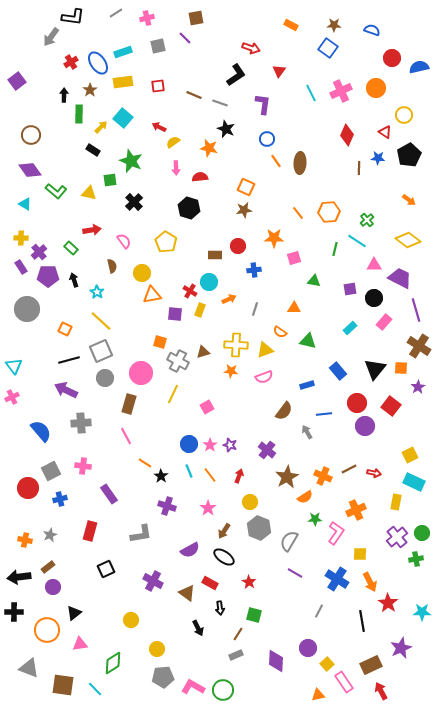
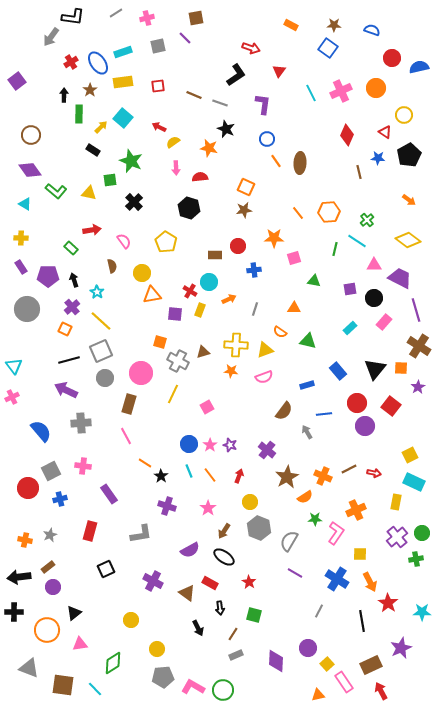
brown line at (359, 168): moved 4 px down; rotated 16 degrees counterclockwise
purple cross at (39, 252): moved 33 px right, 55 px down
brown line at (238, 634): moved 5 px left
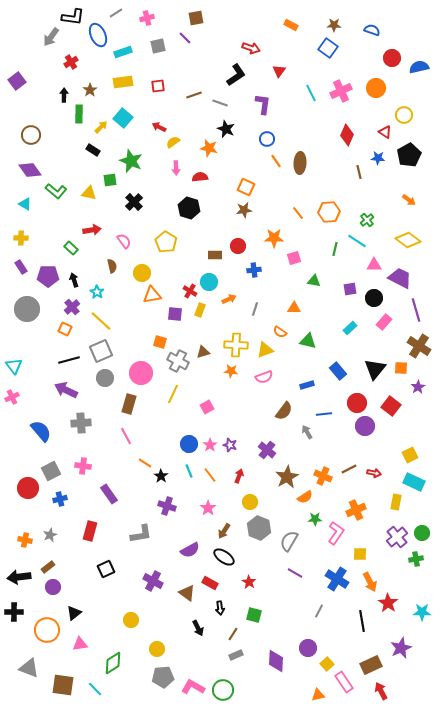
blue ellipse at (98, 63): moved 28 px up; rotated 10 degrees clockwise
brown line at (194, 95): rotated 42 degrees counterclockwise
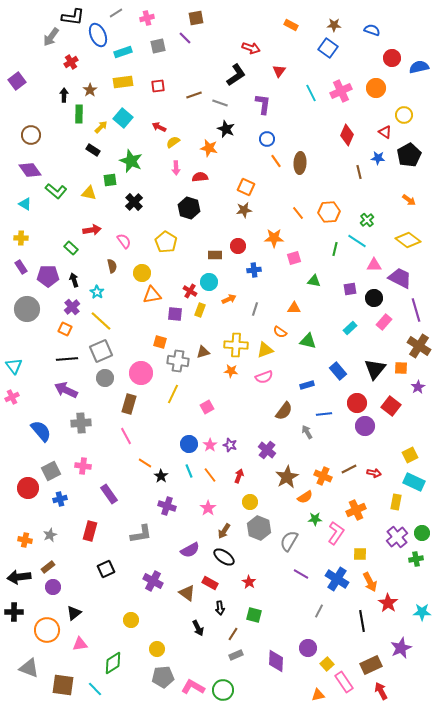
black line at (69, 360): moved 2 px left, 1 px up; rotated 10 degrees clockwise
gray cross at (178, 361): rotated 20 degrees counterclockwise
purple line at (295, 573): moved 6 px right, 1 px down
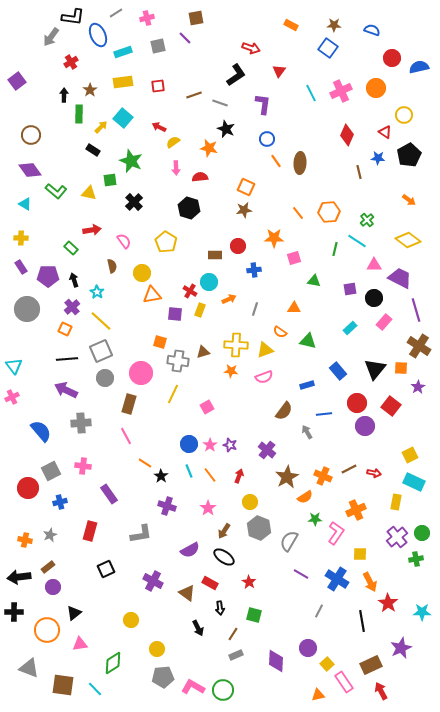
blue cross at (60, 499): moved 3 px down
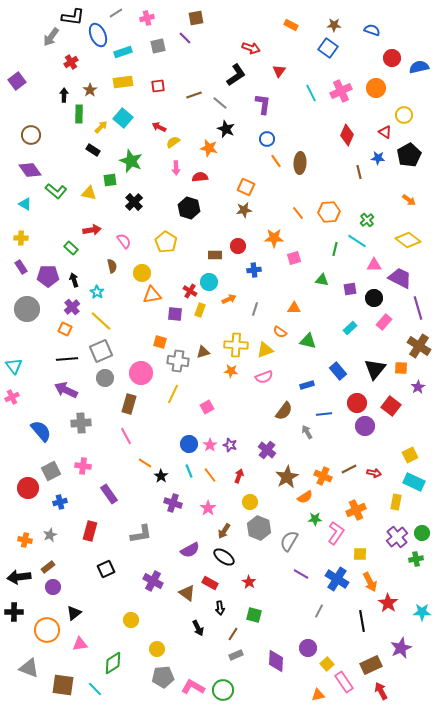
gray line at (220, 103): rotated 21 degrees clockwise
green triangle at (314, 281): moved 8 px right, 1 px up
purple line at (416, 310): moved 2 px right, 2 px up
purple cross at (167, 506): moved 6 px right, 3 px up
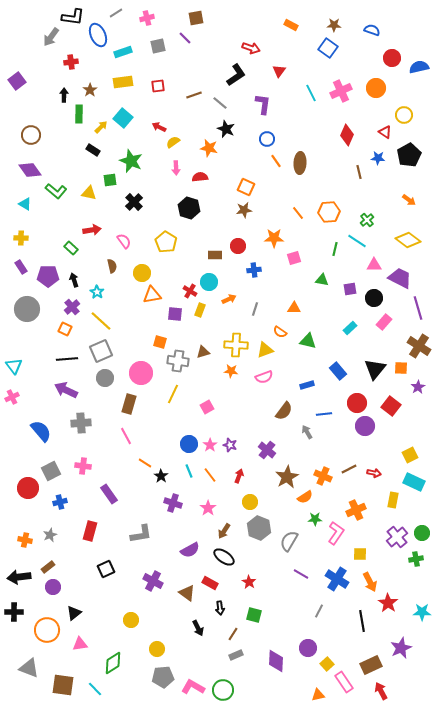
red cross at (71, 62): rotated 24 degrees clockwise
yellow rectangle at (396, 502): moved 3 px left, 2 px up
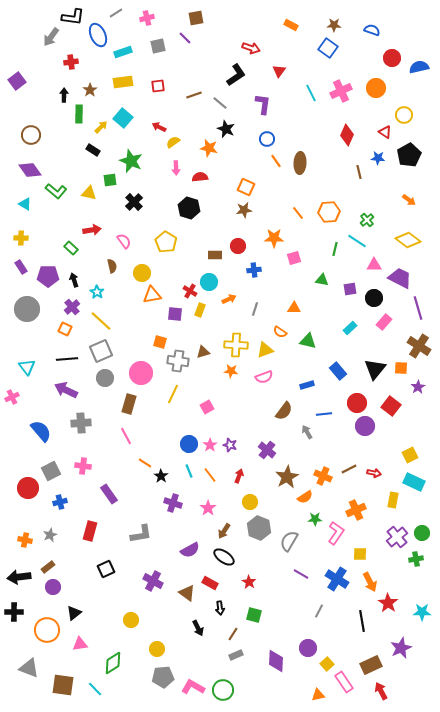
cyan triangle at (14, 366): moved 13 px right, 1 px down
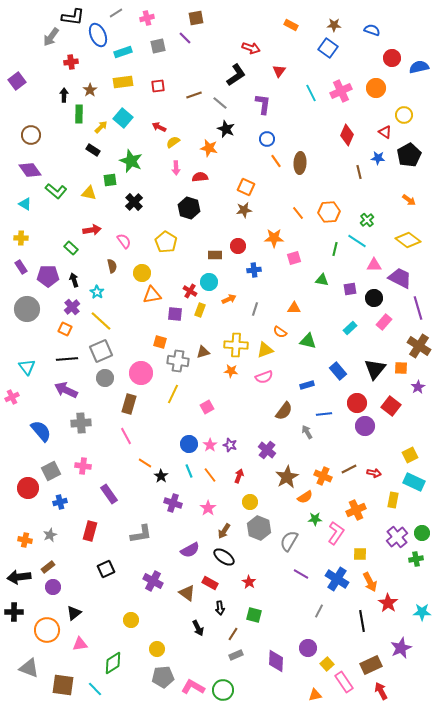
orange triangle at (318, 695): moved 3 px left
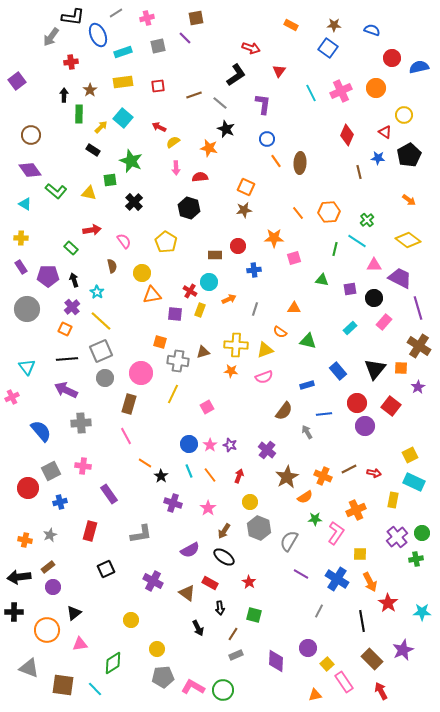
purple star at (401, 648): moved 2 px right, 2 px down
brown rectangle at (371, 665): moved 1 px right, 6 px up; rotated 70 degrees clockwise
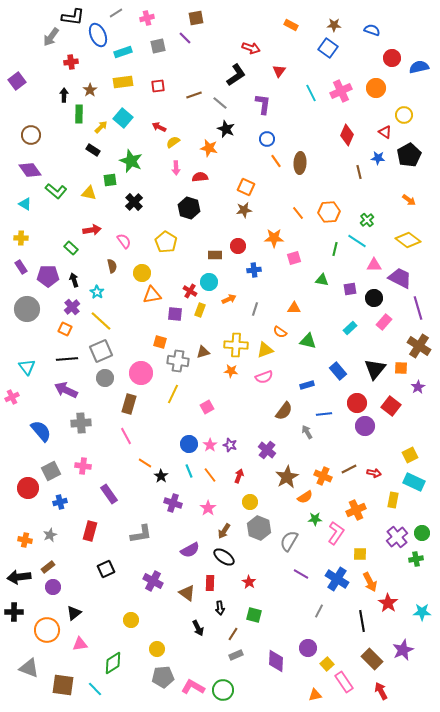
red rectangle at (210, 583): rotated 63 degrees clockwise
